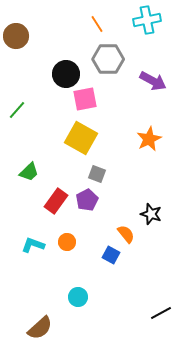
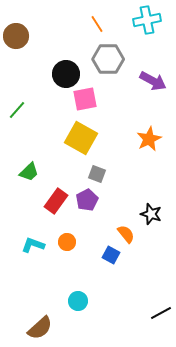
cyan circle: moved 4 px down
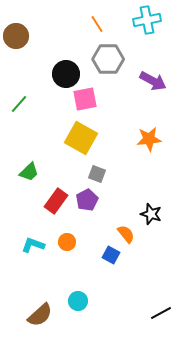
green line: moved 2 px right, 6 px up
orange star: rotated 20 degrees clockwise
brown semicircle: moved 13 px up
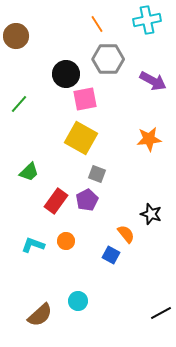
orange circle: moved 1 px left, 1 px up
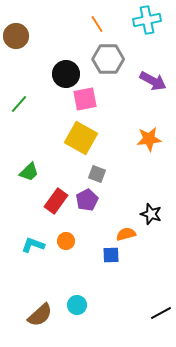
orange semicircle: rotated 66 degrees counterclockwise
blue square: rotated 30 degrees counterclockwise
cyan circle: moved 1 px left, 4 px down
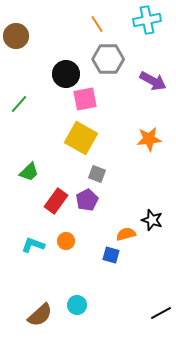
black star: moved 1 px right, 6 px down
blue square: rotated 18 degrees clockwise
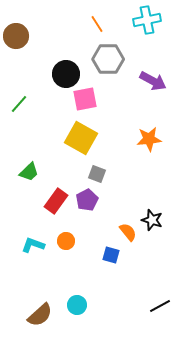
orange semicircle: moved 2 px right, 2 px up; rotated 66 degrees clockwise
black line: moved 1 px left, 7 px up
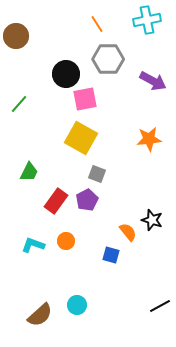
green trapezoid: rotated 20 degrees counterclockwise
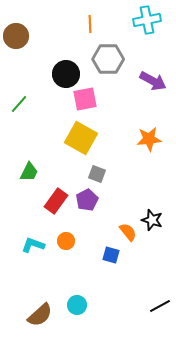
orange line: moved 7 px left; rotated 30 degrees clockwise
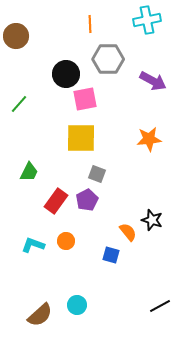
yellow square: rotated 28 degrees counterclockwise
